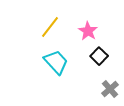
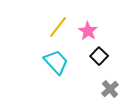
yellow line: moved 8 px right
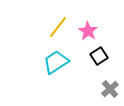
black square: rotated 12 degrees clockwise
cyan trapezoid: rotated 80 degrees counterclockwise
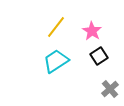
yellow line: moved 2 px left
pink star: moved 4 px right
cyan trapezoid: moved 1 px up
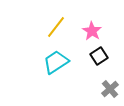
cyan trapezoid: moved 1 px down
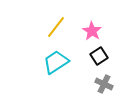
gray cross: moved 6 px left, 5 px up; rotated 24 degrees counterclockwise
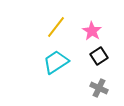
gray cross: moved 5 px left, 4 px down
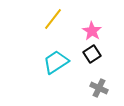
yellow line: moved 3 px left, 8 px up
black square: moved 7 px left, 2 px up
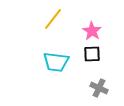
black square: rotated 30 degrees clockwise
cyan trapezoid: rotated 140 degrees counterclockwise
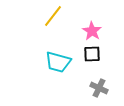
yellow line: moved 3 px up
cyan trapezoid: moved 2 px right; rotated 8 degrees clockwise
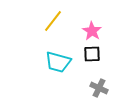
yellow line: moved 5 px down
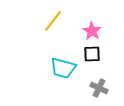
cyan trapezoid: moved 5 px right, 6 px down
